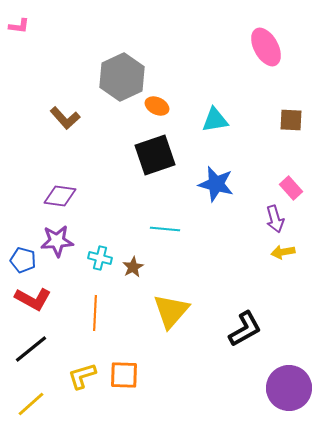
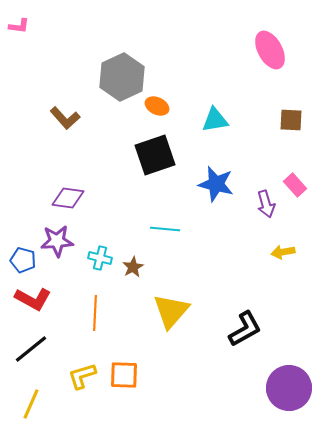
pink ellipse: moved 4 px right, 3 px down
pink rectangle: moved 4 px right, 3 px up
purple diamond: moved 8 px right, 2 px down
purple arrow: moved 9 px left, 15 px up
yellow line: rotated 24 degrees counterclockwise
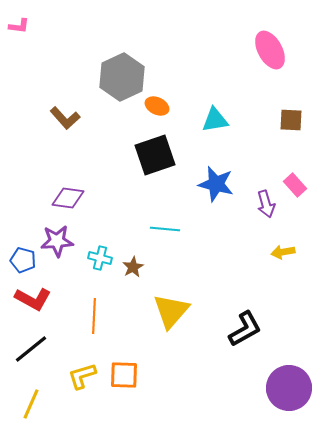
orange line: moved 1 px left, 3 px down
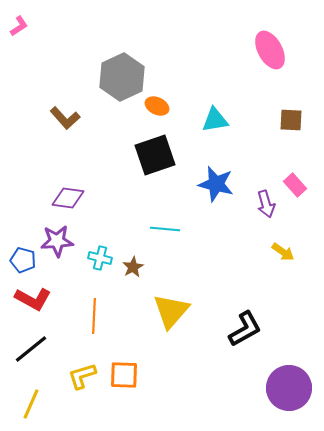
pink L-shape: rotated 40 degrees counterclockwise
yellow arrow: rotated 135 degrees counterclockwise
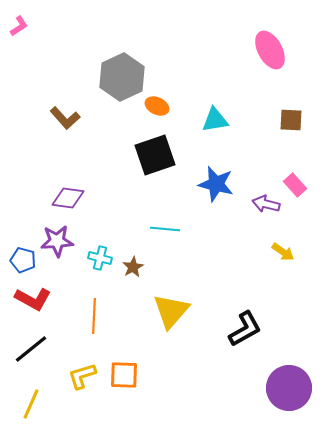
purple arrow: rotated 120 degrees clockwise
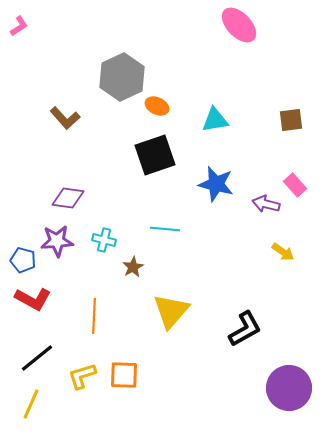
pink ellipse: moved 31 px left, 25 px up; rotated 15 degrees counterclockwise
brown square: rotated 10 degrees counterclockwise
cyan cross: moved 4 px right, 18 px up
black line: moved 6 px right, 9 px down
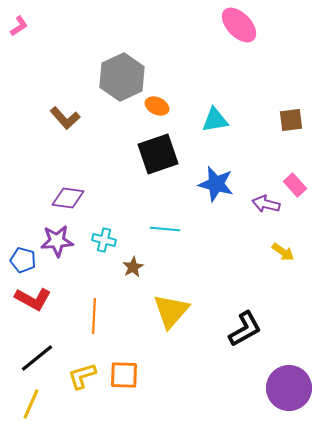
black square: moved 3 px right, 1 px up
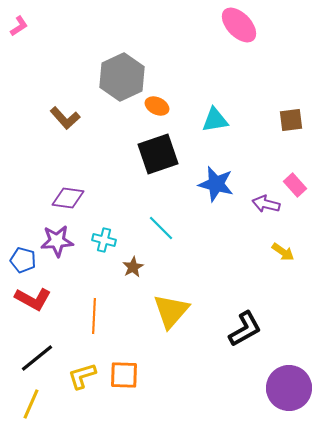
cyan line: moved 4 px left, 1 px up; rotated 40 degrees clockwise
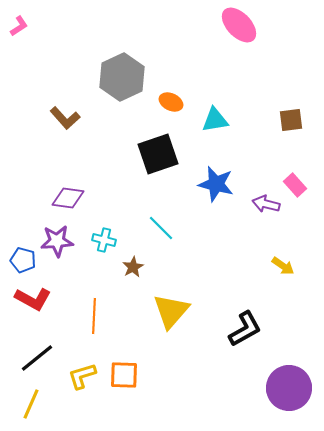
orange ellipse: moved 14 px right, 4 px up
yellow arrow: moved 14 px down
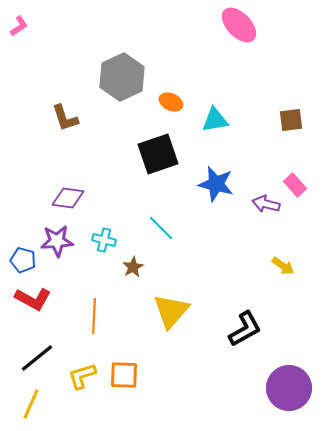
brown L-shape: rotated 24 degrees clockwise
